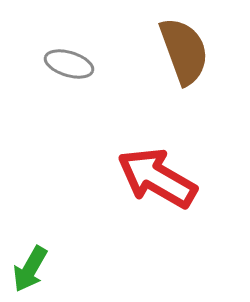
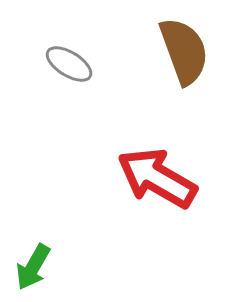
gray ellipse: rotated 15 degrees clockwise
green arrow: moved 3 px right, 2 px up
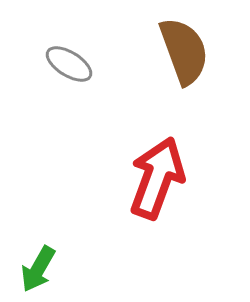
red arrow: rotated 80 degrees clockwise
green arrow: moved 5 px right, 2 px down
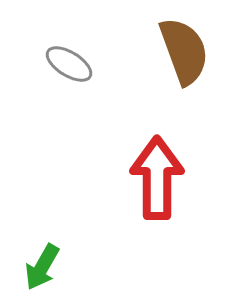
red arrow: rotated 20 degrees counterclockwise
green arrow: moved 4 px right, 2 px up
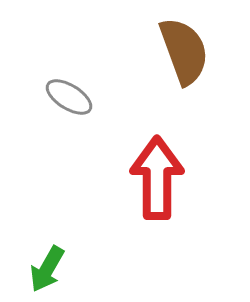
gray ellipse: moved 33 px down
green arrow: moved 5 px right, 2 px down
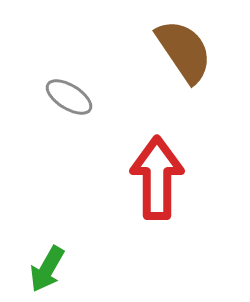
brown semicircle: rotated 14 degrees counterclockwise
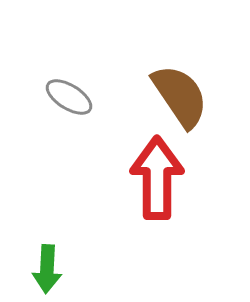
brown semicircle: moved 4 px left, 45 px down
green arrow: rotated 27 degrees counterclockwise
